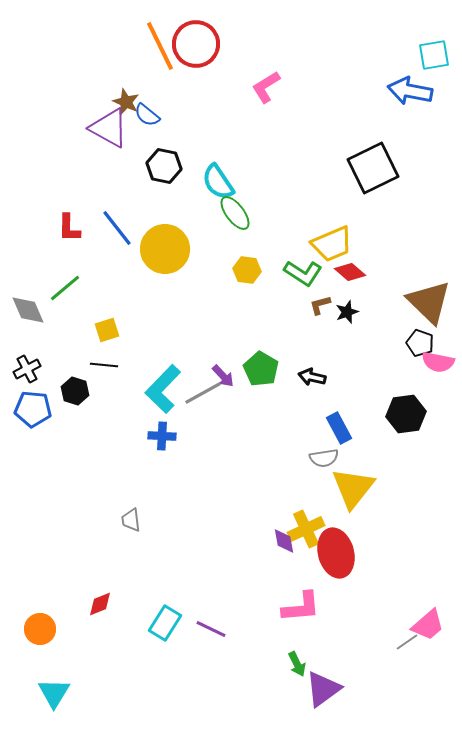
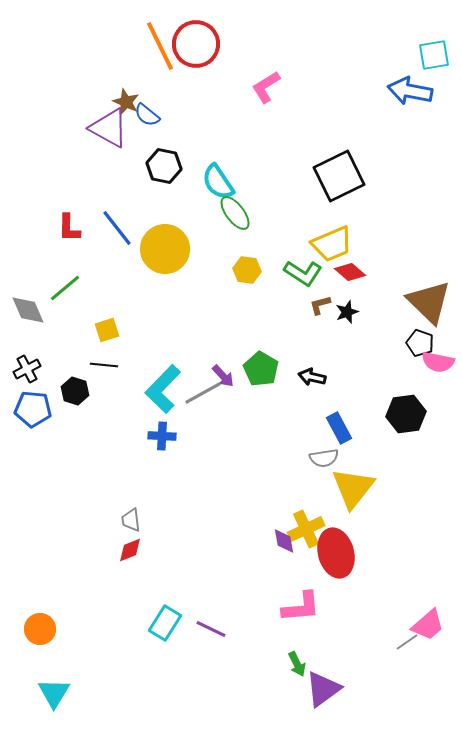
black square at (373, 168): moved 34 px left, 8 px down
red diamond at (100, 604): moved 30 px right, 54 px up
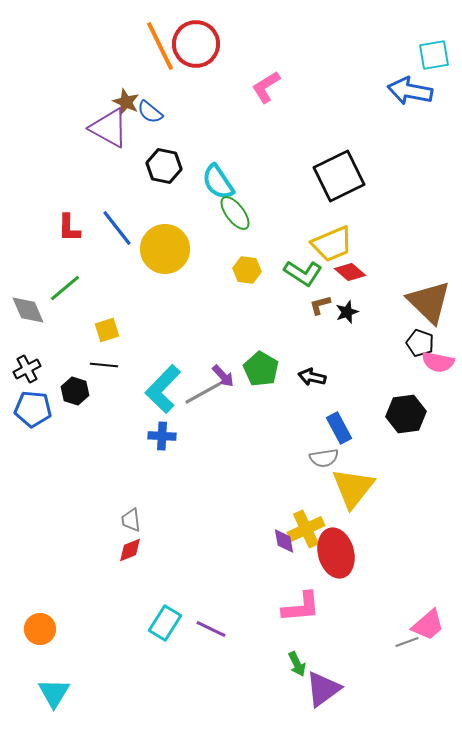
blue semicircle at (147, 115): moved 3 px right, 3 px up
gray line at (407, 642): rotated 15 degrees clockwise
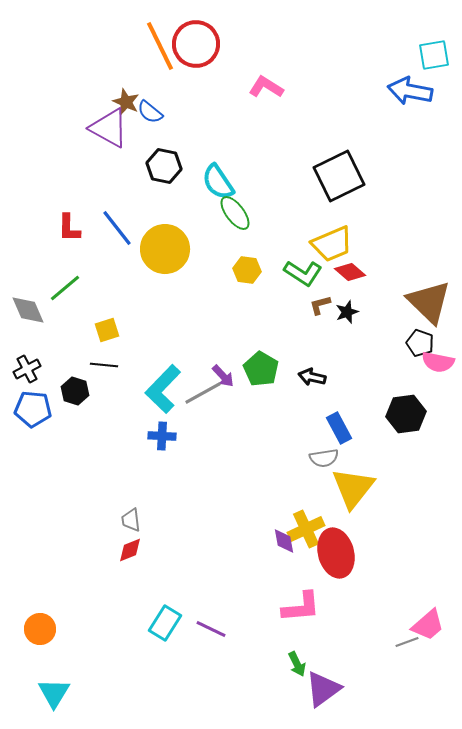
pink L-shape at (266, 87): rotated 64 degrees clockwise
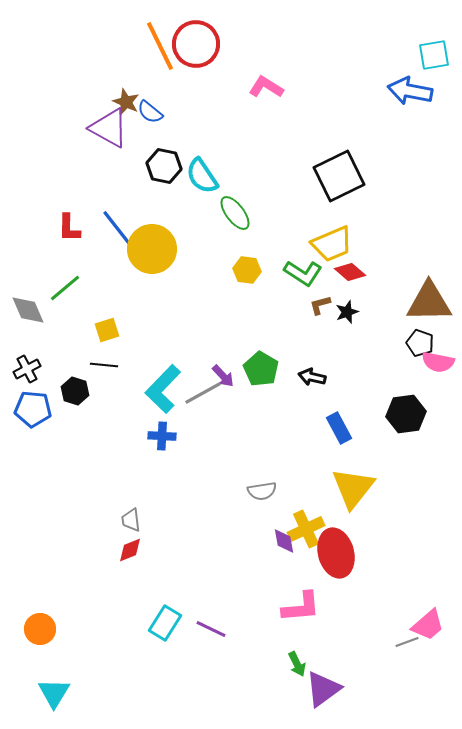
cyan semicircle at (218, 182): moved 16 px left, 6 px up
yellow circle at (165, 249): moved 13 px left
brown triangle at (429, 302): rotated 45 degrees counterclockwise
gray semicircle at (324, 458): moved 62 px left, 33 px down
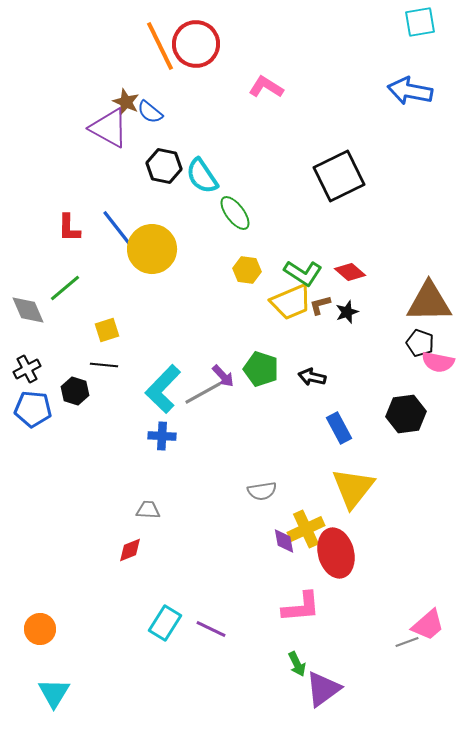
cyan square at (434, 55): moved 14 px left, 33 px up
yellow trapezoid at (332, 244): moved 41 px left, 58 px down
green pentagon at (261, 369): rotated 12 degrees counterclockwise
gray trapezoid at (131, 520): moved 17 px right, 10 px up; rotated 100 degrees clockwise
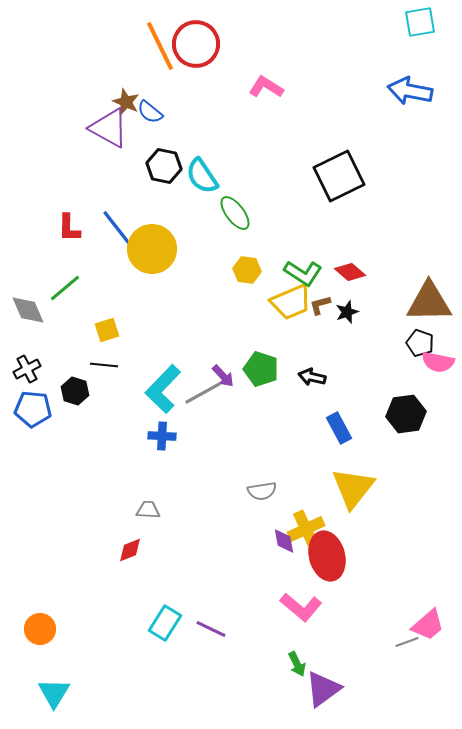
red ellipse at (336, 553): moved 9 px left, 3 px down
pink L-shape at (301, 607): rotated 45 degrees clockwise
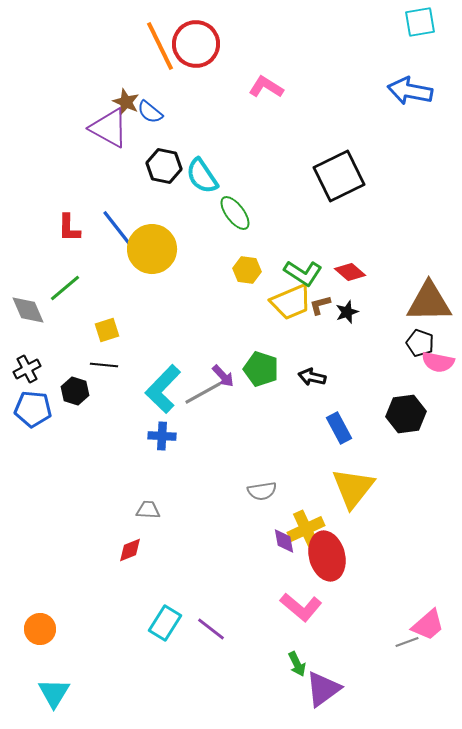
purple line at (211, 629): rotated 12 degrees clockwise
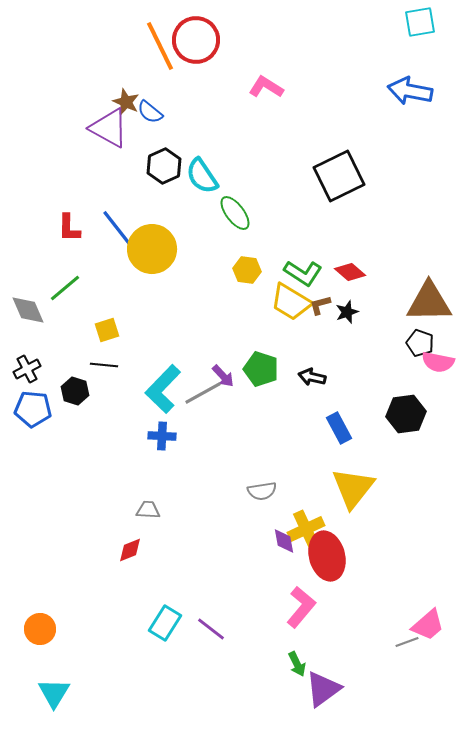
red circle at (196, 44): moved 4 px up
black hexagon at (164, 166): rotated 24 degrees clockwise
yellow trapezoid at (291, 302): rotated 54 degrees clockwise
pink L-shape at (301, 607): rotated 90 degrees counterclockwise
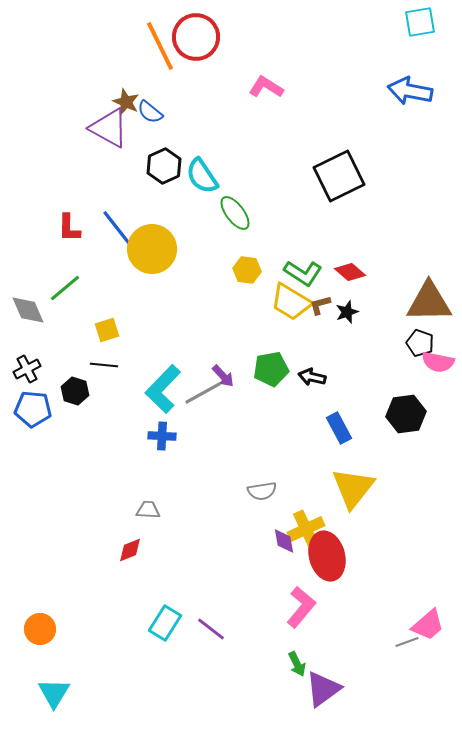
red circle at (196, 40): moved 3 px up
green pentagon at (261, 369): moved 10 px right; rotated 28 degrees counterclockwise
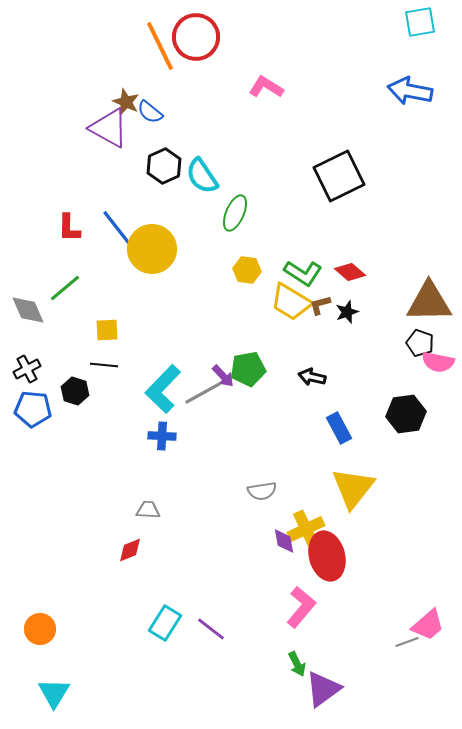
green ellipse at (235, 213): rotated 60 degrees clockwise
yellow square at (107, 330): rotated 15 degrees clockwise
green pentagon at (271, 369): moved 23 px left
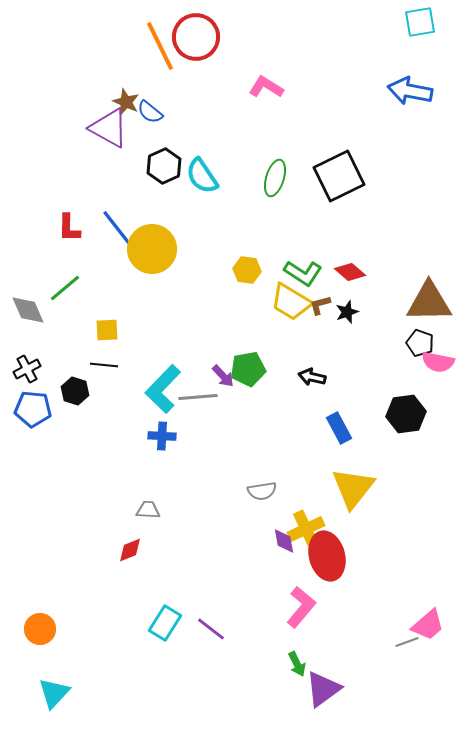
green ellipse at (235, 213): moved 40 px right, 35 px up; rotated 6 degrees counterclockwise
gray line at (203, 393): moved 5 px left, 4 px down; rotated 24 degrees clockwise
cyan triangle at (54, 693): rotated 12 degrees clockwise
